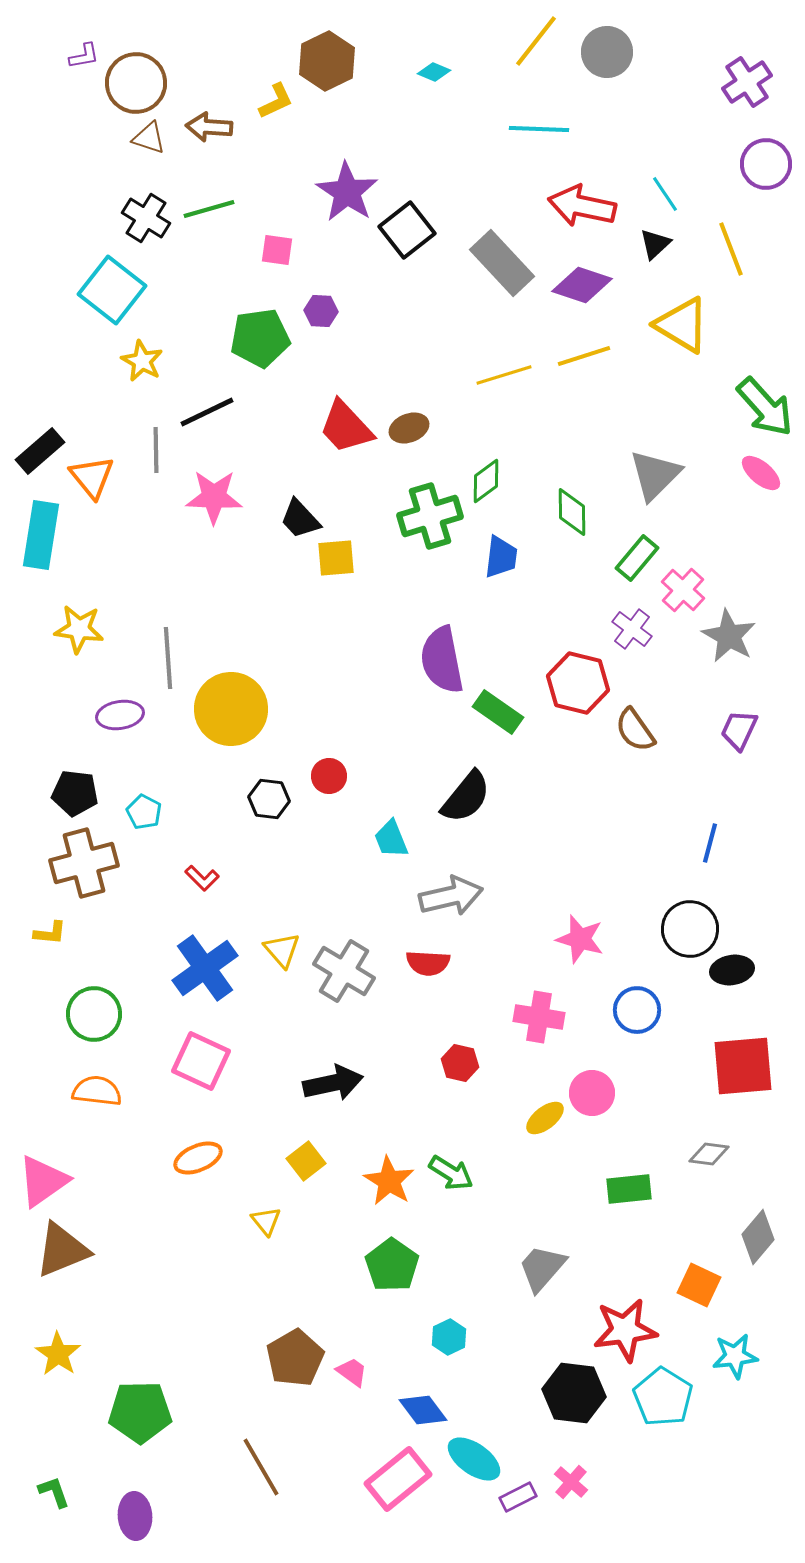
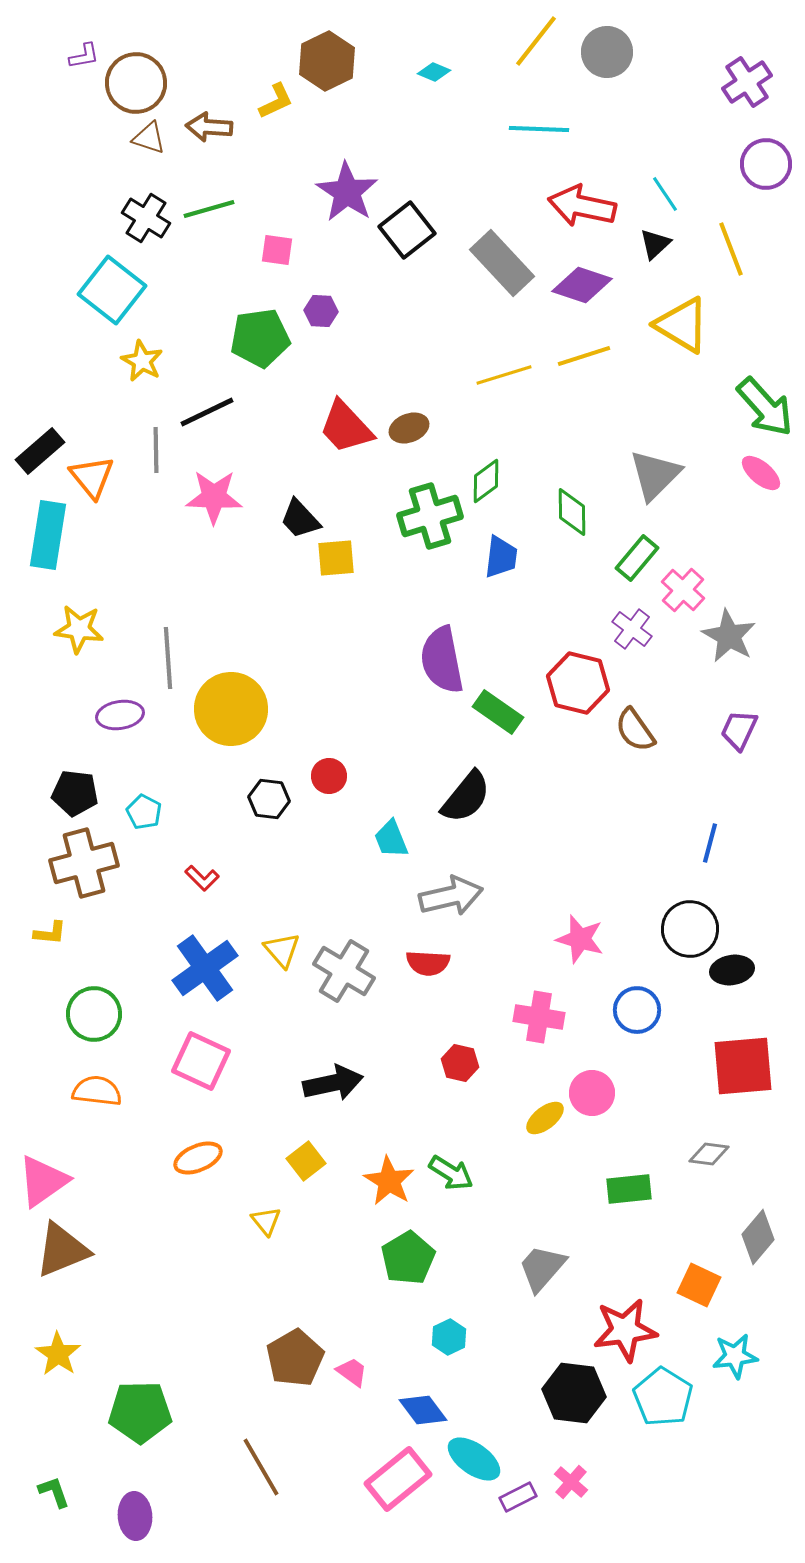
cyan rectangle at (41, 535): moved 7 px right
green pentagon at (392, 1265): moved 16 px right, 7 px up; rotated 6 degrees clockwise
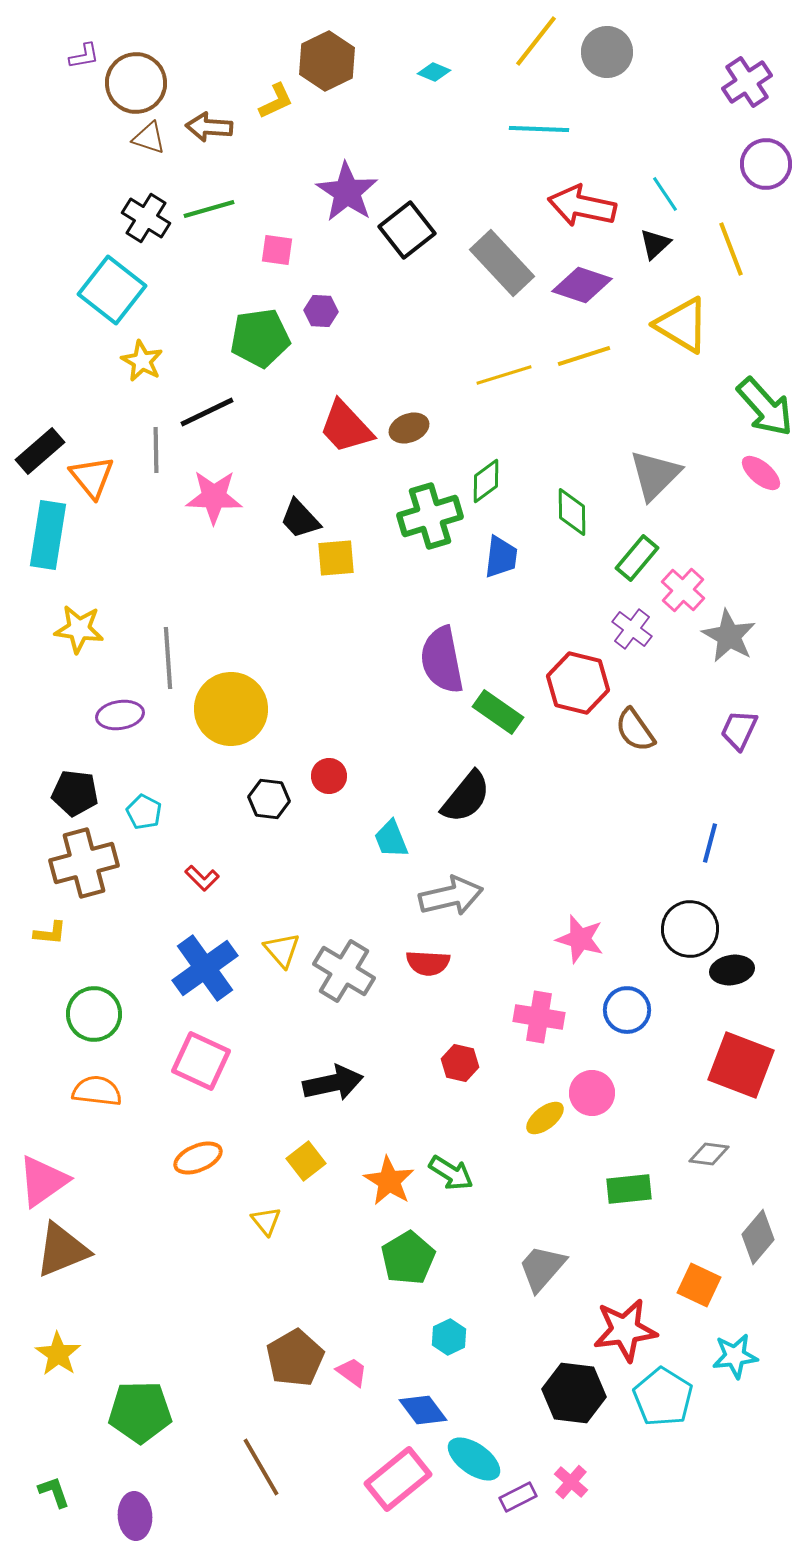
blue circle at (637, 1010): moved 10 px left
red square at (743, 1066): moved 2 px left, 1 px up; rotated 26 degrees clockwise
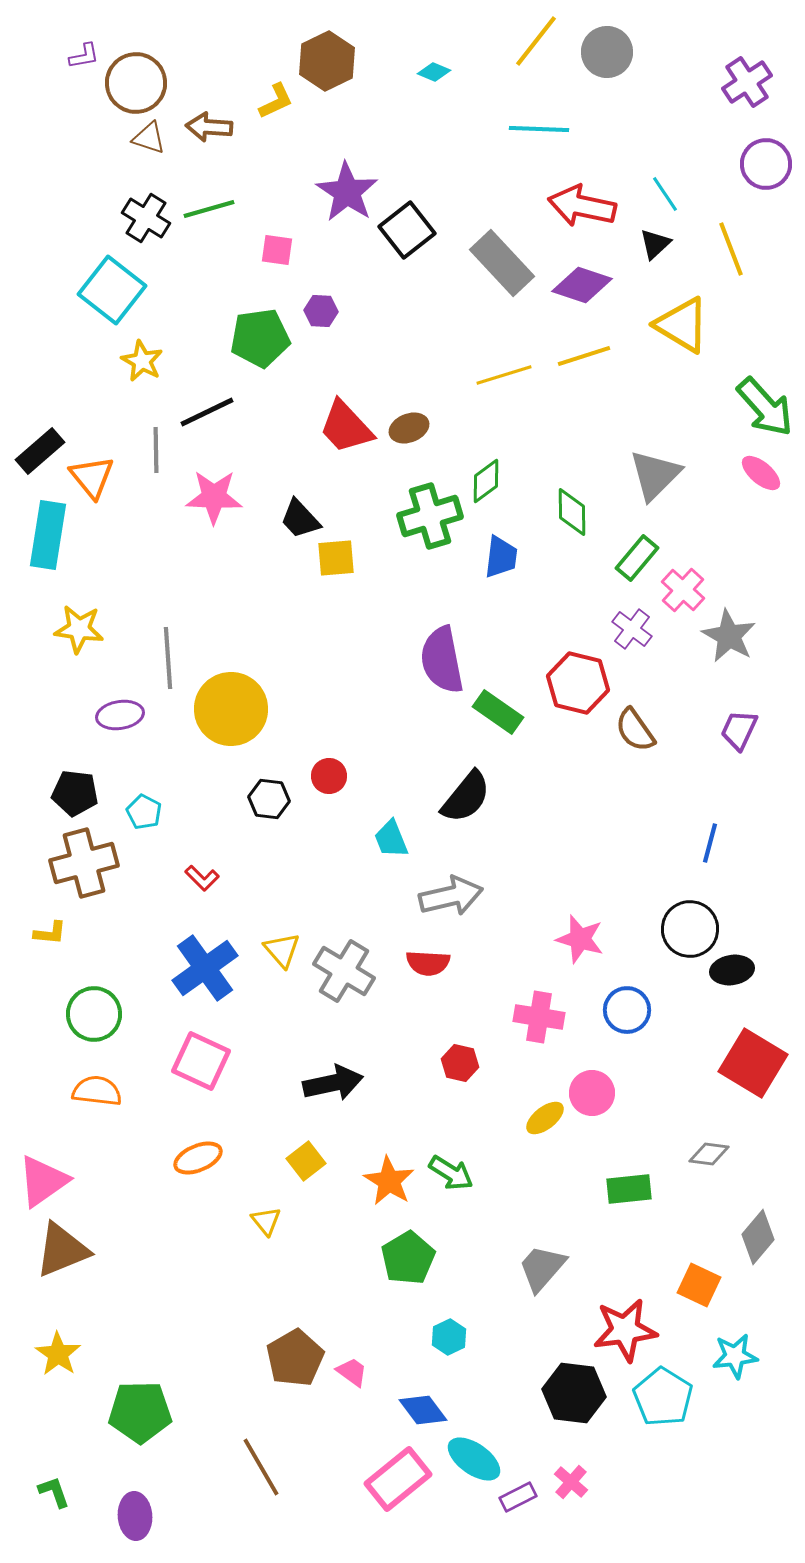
red square at (741, 1065): moved 12 px right, 2 px up; rotated 10 degrees clockwise
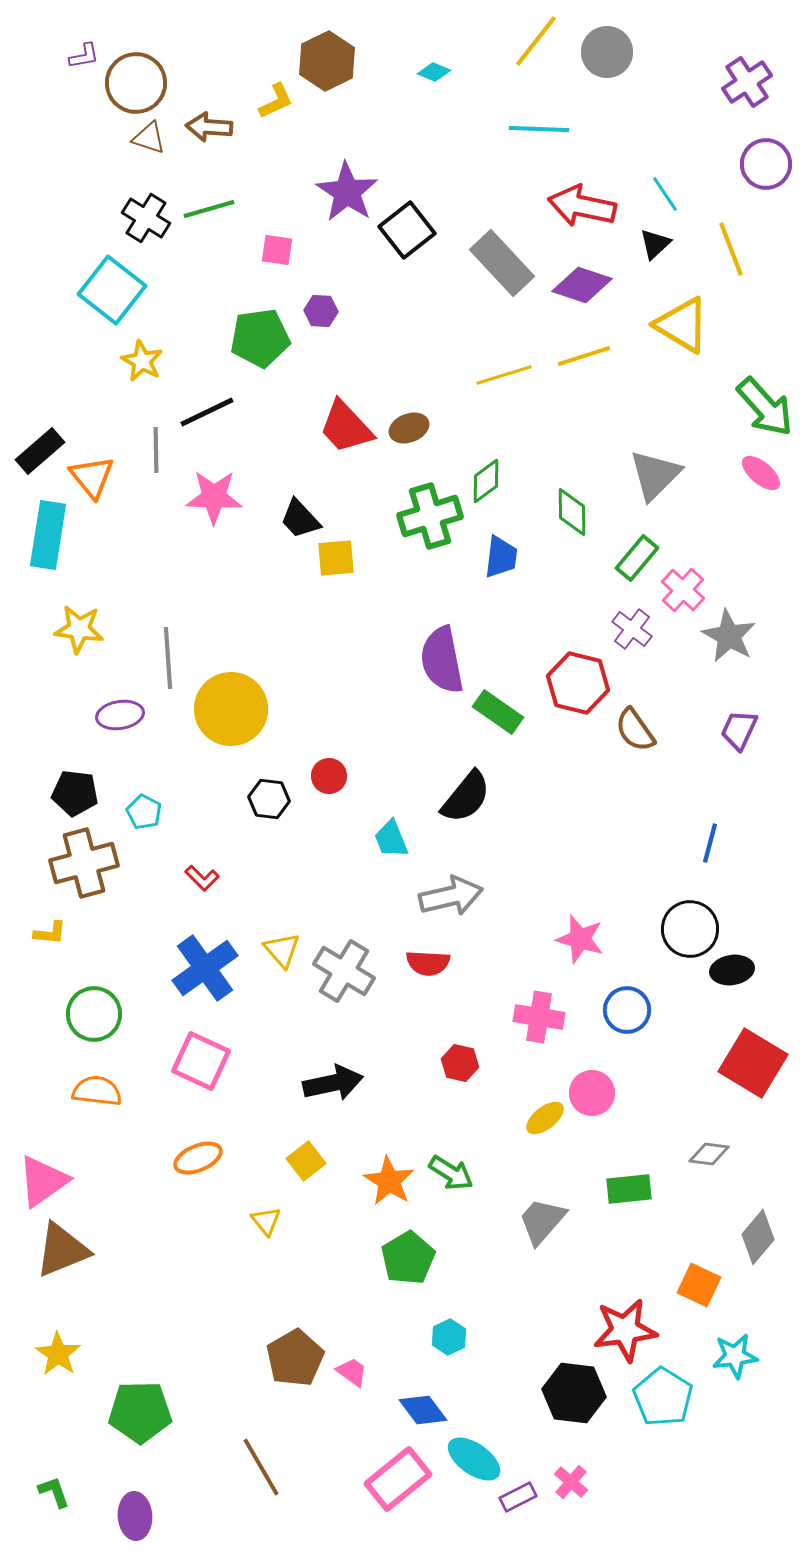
gray trapezoid at (542, 1268): moved 47 px up
